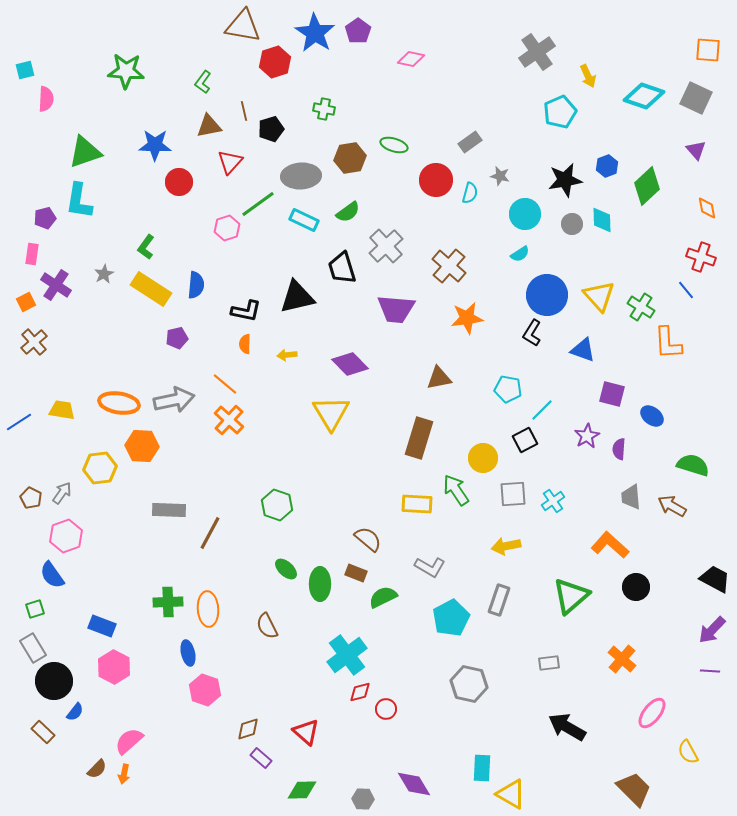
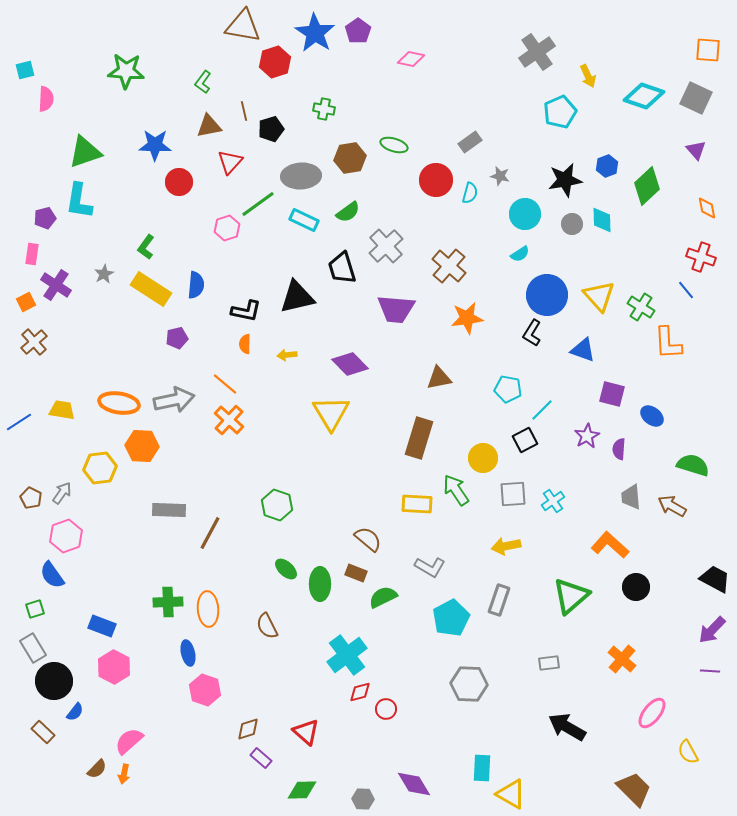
gray hexagon at (469, 684): rotated 9 degrees counterclockwise
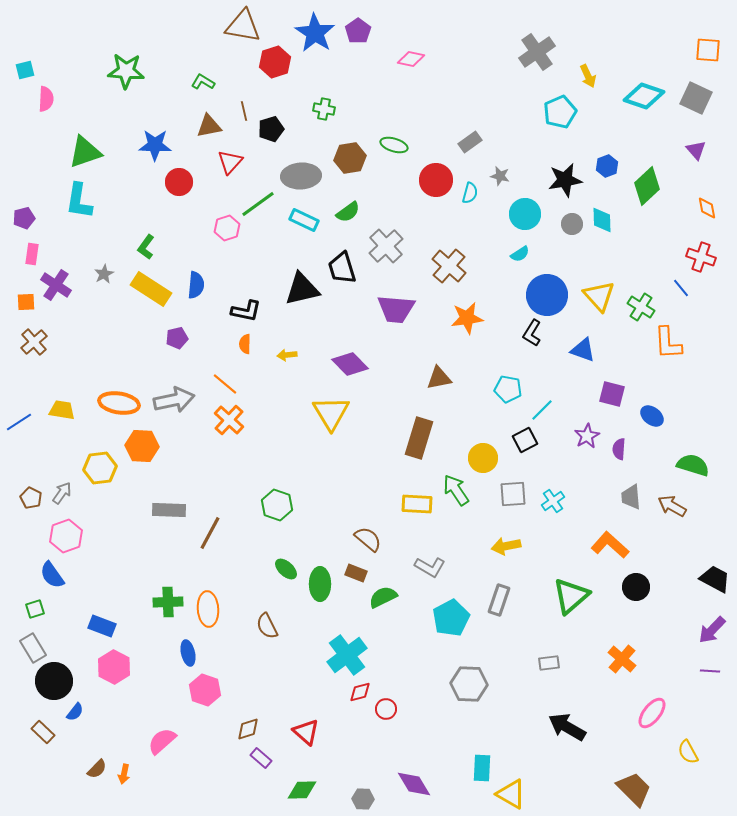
green L-shape at (203, 82): rotated 85 degrees clockwise
purple pentagon at (45, 218): moved 21 px left
blue line at (686, 290): moved 5 px left, 2 px up
black triangle at (297, 297): moved 5 px right, 8 px up
orange square at (26, 302): rotated 24 degrees clockwise
pink semicircle at (129, 741): moved 33 px right
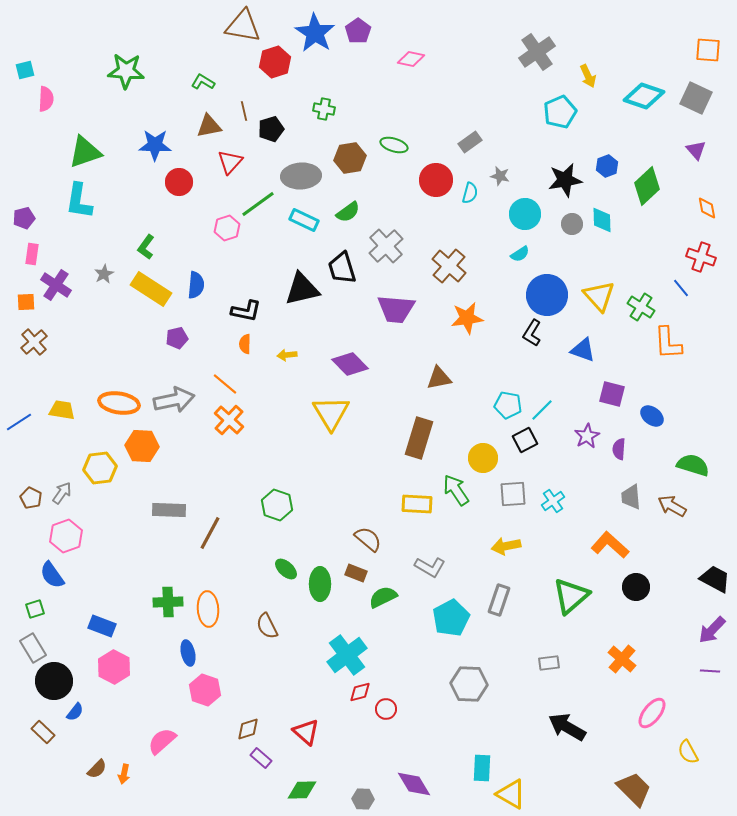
cyan pentagon at (508, 389): moved 16 px down
